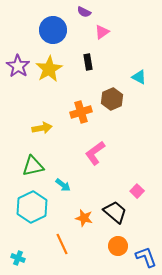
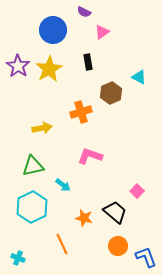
brown hexagon: moved 1 px left, 6 px up
pink L-shape: moved 5 px left, 3 px down; rotated 55 degrees clockwise
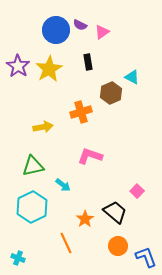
purple semicircle: moved 4 px left, 13 px down
blue circle: moved 3 px right
cyan triangle: moved 7 px left
yellow arrow: moved 1 px right, 1 px up
orange star: moved 1 px right, 1 px down; rotated 24 degrees clockwise
orange line: moved 4 px right, 1 px up
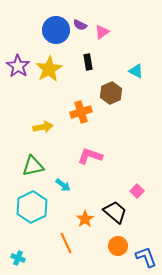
cyan triangle: moved 4 px right, 6 px up
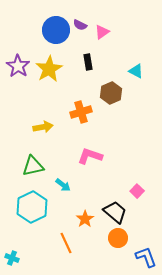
orange circle: moved 8 px up
cyan cross: moved 6 px left
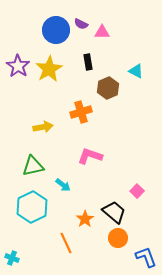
purple semicircle: moved 1 px right, 1 px up
pink triangle: rotated 35 degrees clockwise
brown hexagon: moved 3 px left, 5 px up
black trapezoid: moved 1 px left
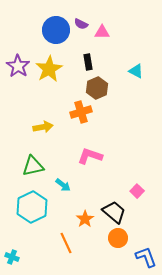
brown hexagon: moved 11 px left
cyan cross: moved 1 px up
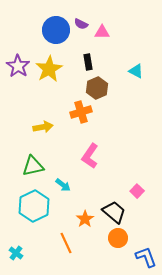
pink L-shape: rotated 75 degrees counterclockwise
cyan hexagon: moved 2 px right, 1 px up
cyan cross: moved 4 px right, 4 px up; rotated 16 degrees clockwise
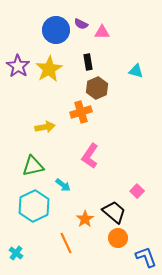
cyan triangle: rotated 14 degrees counterclockwise
yellow arrow: moved 2 px right
